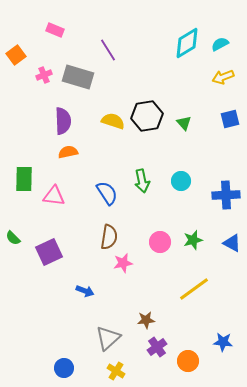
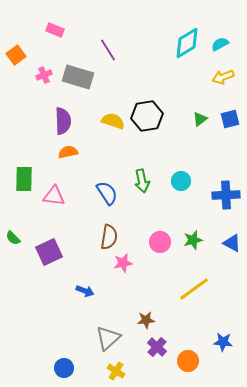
green triangle: moved 16 px right, 4 px up; rotated 35 degrees clockwise
purple cross: rotated 12 degrees counterclockwise
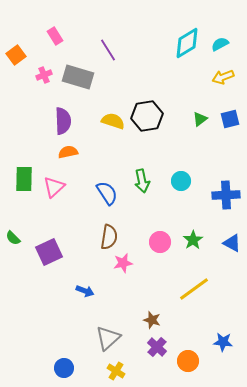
pink rectangle: moved 6 px down; rotated 36 degrees clockwise
pink triangle: moved 9 px up; rotated 50 degrees counterclockwise
green star: rotated 18 degrees counterclockwise
brown star: moved 6 px right; rotated 24 degrees clockwise
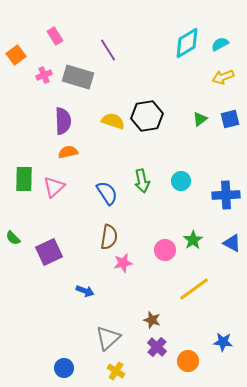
pink circle: moved 5 px right, 8 px down
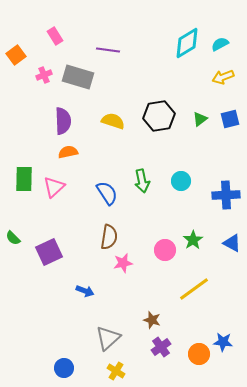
purple line: rotated 50 degrees counterclockwise
black hexagon: moved 12 px right
purple cross: moved 4 px right; rotated 12 degrees clockwise
orange circle: moved 11 px right, 7 px up
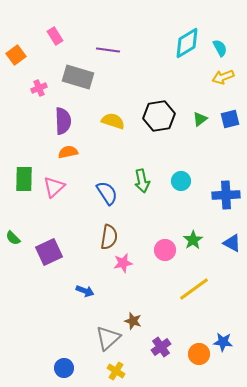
cyan semicircle: moved 4 px down; rotated 90 degrees clockwise
pink cross: moved 5 px left, 13 px down
brown star: moved 19 px left, 1 px down
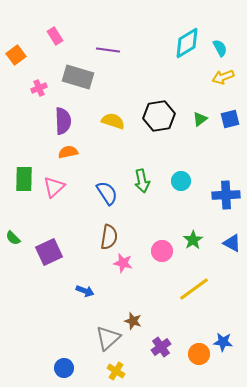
pink circle: moved 3 px left, 1 px down
pink star: rotated 24 degrees clockwise
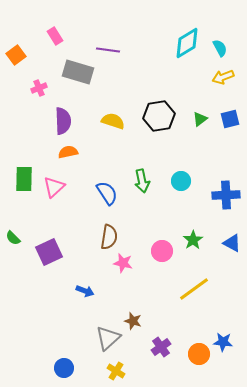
gray rectangle: moved 5 px up
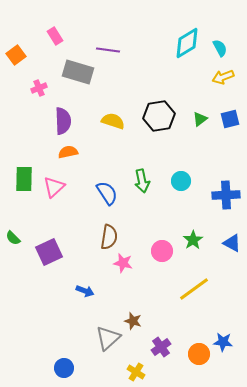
yellow cross: moved 20 px right, 1 px down
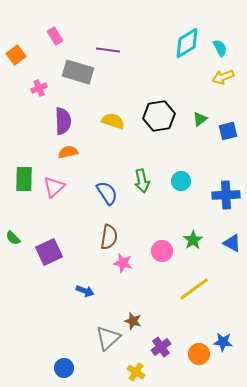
blue square: moved 2 px left, 12 px down
